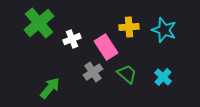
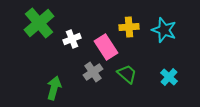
cyan cross: moved 6 px right
green arrow: moved 4 px right; rotated 25 degrees counterclockwise
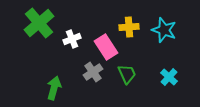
green trapezoid: rotated 25 degrees clockwise
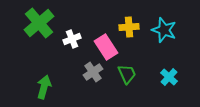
green arrow: moved 10 px left, 1 px up
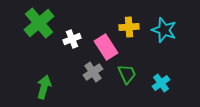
cyan cross: moved 8 px left, 6 px down; rotated 12 degrees clockwise
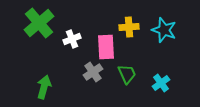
pink rectangle: rotated 30 degrees clockwise
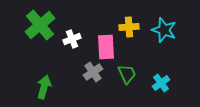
green cross: moved 1 px right, 2 px down
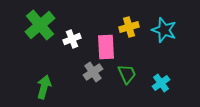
yellow cross: rotated 12 degrees counterclockwise
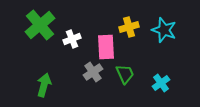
green trapezoid: moved 2 px left
green arrow: moved 2 px up
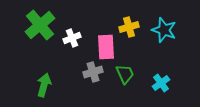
white cross: moved 1 px up
gray cross: rotated 18 degrees clockwise
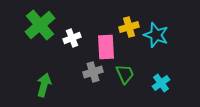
cyan star: moved 8 px left, 5 px down
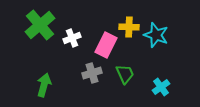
yellow cross: rotated 18 degrees clockwise
pink rectangle: moved 2 px up; rotated 30 degrees clockwise
gray cross: moved 1 px left, 1 px down
cyan cross: moved 4 px down
